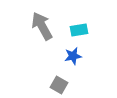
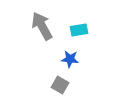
blue star: moved 3 px left, 3 px down; rotated 18 degrees clockwise
gray square: moved 1 px right
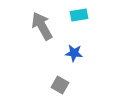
cyan rectangle: moved 15 px up
blue star: moved 4 px right, 6 px up
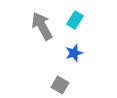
cyan rectangle: moved 4 px left, 5 px down; rotated 48 degrees counterclockwise
blue star: rotated 24 degrees counterclockwise
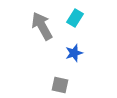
cyan rectangle: moved 2 px up
gray square: rotated 18 degrees counterclockwise
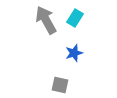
gray arrow: moved 4 px right, 6 px up
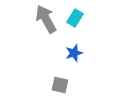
gray arrow: moved 1 px up
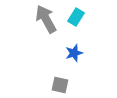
cyan rectangle: moved 1 px right, 1 px up
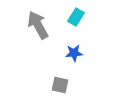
gray arrow: moved 8 px left, 6 px down
blue star: rotated 12 degrees clockwise
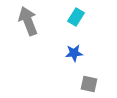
gray arrow: moved 10 px left, 4 px up; rotated 8 degrees clockwise
gray square: moved 29 px right, 1 px up
